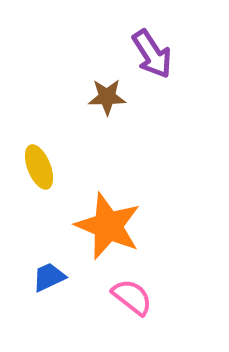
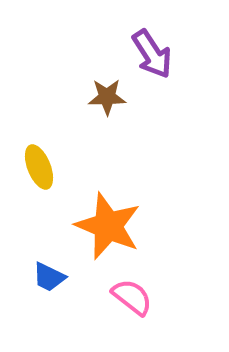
blue trapezoid: rotated 129 degrees counterclockwise
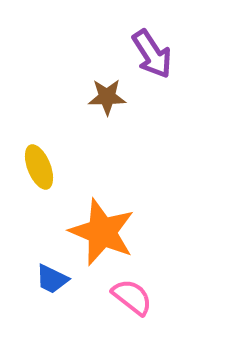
orange star: moved 6 px left, 6 px down
blue trapezoid: moved 3 px right, 2 px down
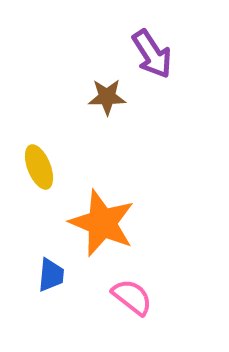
orange star: moved 9 px up
blue trapezoid: moved 1 px left, 4 px up; rotated 111 degrees counterclockwise
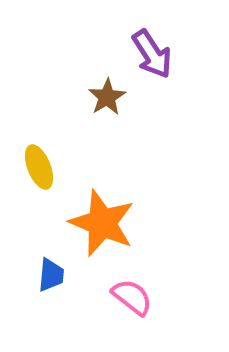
brown star: rotated 30 degrees counterclockwise
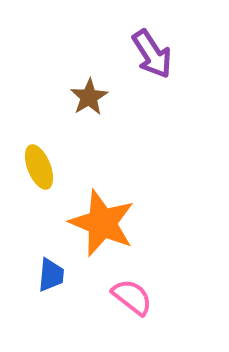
brown star: moved 18 px left
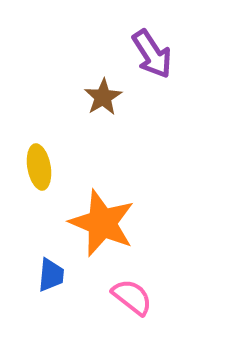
brown star: moved 14 px right
yellow ellipse: rotated 12 degrees clockwise
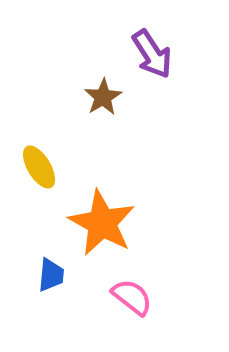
yellow ellipse: rotated 21 degrees counterclockwise
orange star: rotated 6 degrees clockwise
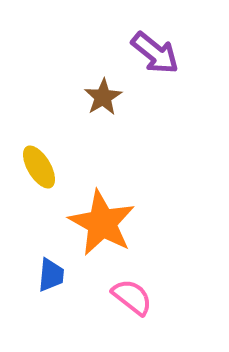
purple arrow: moved 3 px right, 1 px up; rotated 18 degrees counterclockwise
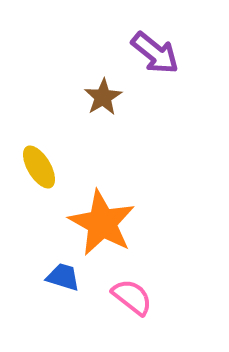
blue trapezoid: moved 12 px right, 2 px down; rotated 78 degrees counterclockwise
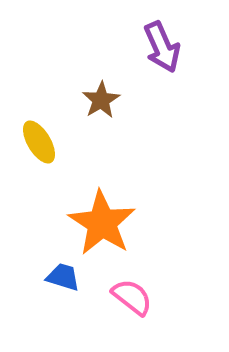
purple arrow: moved 7 px right, 6 px up; rotated 27 degrees clockwise
brown star: moved 2 px left, 3 px down
yellow ellipse: moved 25 px up
orange star: rotated 4 degrees clockwise
